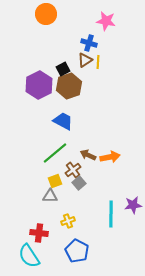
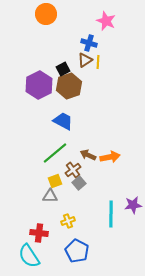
pink star: rotated 12 degrees clockwise
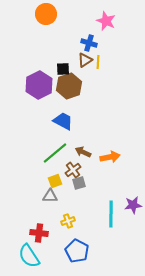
black square: rotated 24 degrees clockwise
brown arrow: moved 5 px left, 3 px up
gray square: rotated 24 degrees clockwise
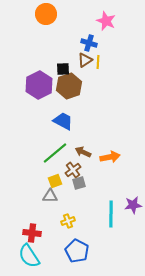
red cross: moved 7 px left
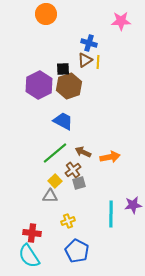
pink star: moved 15 px right; rotated 24 degrees counterclockwise
yellow square: rotated 24 degrees counterclockwise
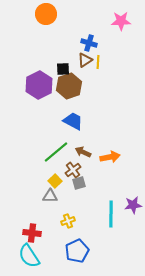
blue trapezoid: moved 10 px right
green line: moved 1 px right, 1 px up
blue pentagon: rotated 20 degrees clockwise
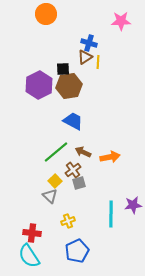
brown triangle: moved 3 px up
brown hexagon: rotated 10 degrees clockwise
gray triangle: rotated 42 degrees clockwise
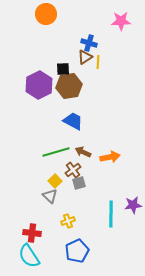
green line: rotated 24 degrees clockwise
